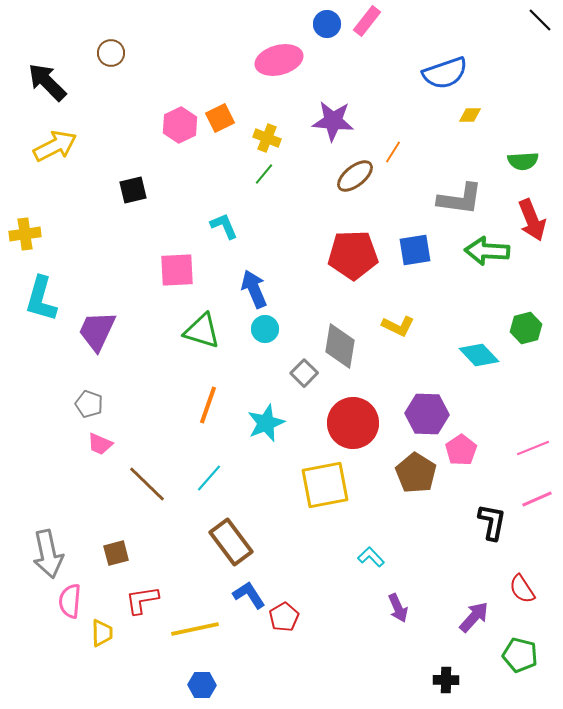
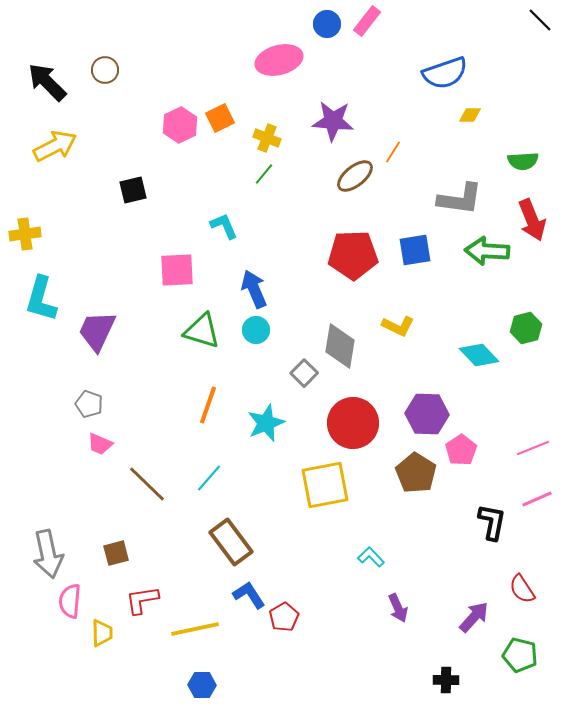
brown circle at (111, 53): moved 6 px left, 17 px down
cyan circle at (265, 329): moved 9 px left, 1 px down
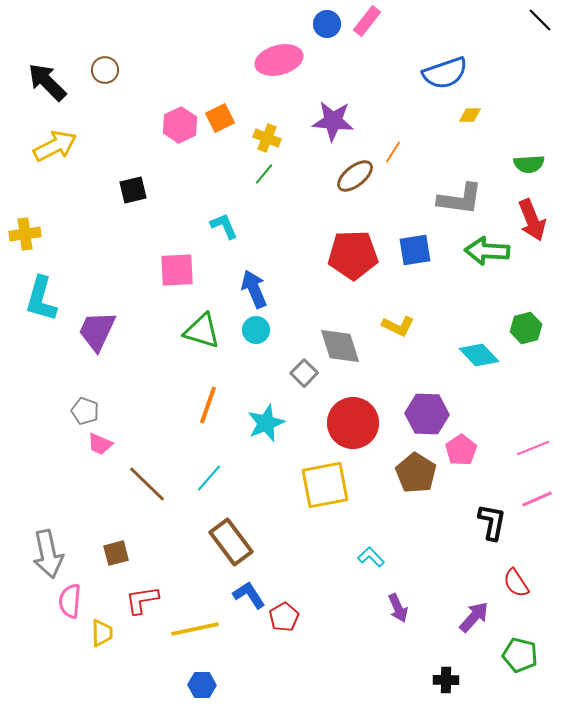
green semicircle at (523, 161): moved 6 px right, 3 px down
gray diamond at (340, 346): rotated 27 degrees counterclockwise
gray pentagon at (89, 404): moved 4 px left, 7 px down
red semicircle at (522, 589): moved 6 px left, 6 px up
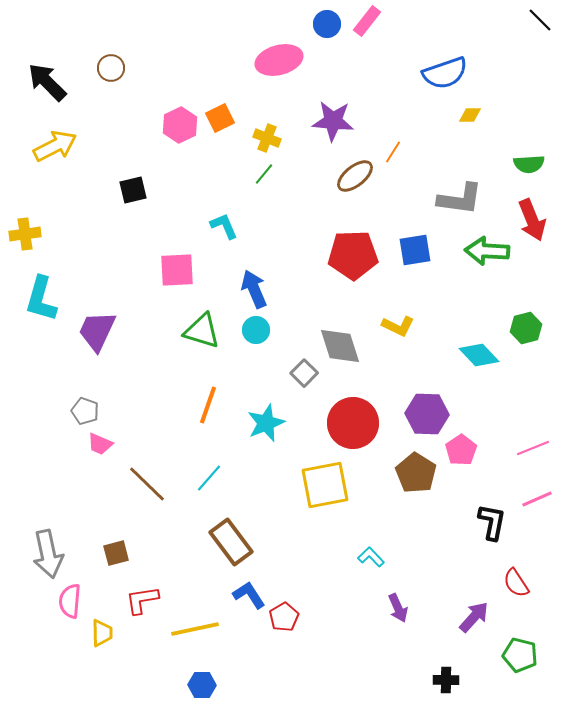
brown circle at (105, 70): moved 6 px right, 2 px up
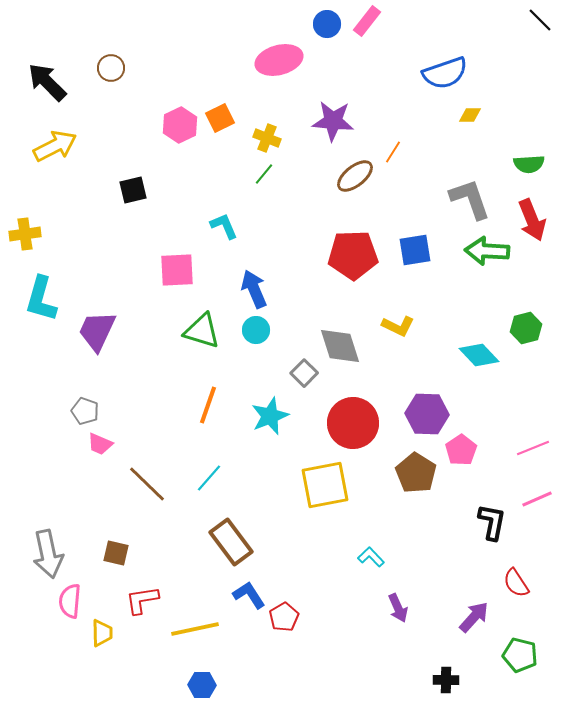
gray L-shape at (460, 199): moved 10 px right; rotated 117 degrees counterclockwise
cyan star at (266, 423): moved 4 px right, 7 px up
brown square at (116, 553): rotated 28 degrees clockwise
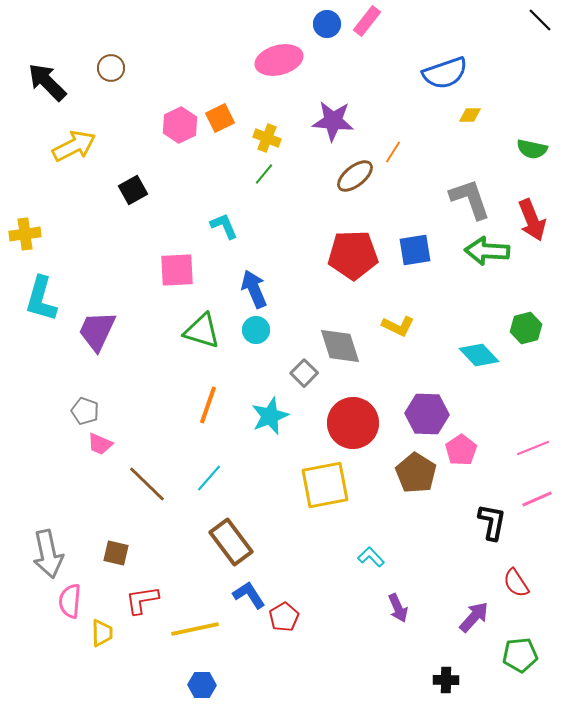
yellow arrow at (55, 146): moved 19 px right
green semicircle at (529, 164): moved 3 px right, 15 px up; rotated 16 degrees clockwise
black square at (133, 190): rotated 16 degrees counterclockwise
green pentagon at (520, 655): rotated 20 degrees counterclockwise
